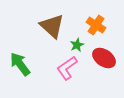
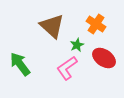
orange cross: moved 1 px up
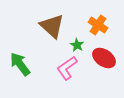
orange cross: moved 2 px right, 1 px down
green star: rotated 16 degrees counterclockwise
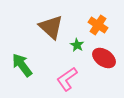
brown triangle: moved 1 px left, 1 px down
green arrow: moved 2 px right, 1 px down
pink L-shape: moved 11 px down
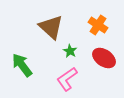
green star: moved 7 px left, 6 px down
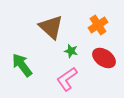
orange cross: rotated 24 degrees clockwise
green star: moved 1 px right; rotated 16 degrees counterclockwise
